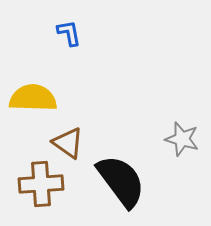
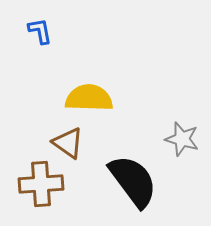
blue L-shape: moved 29 px left, 2 px up
yellow semicircle: moved 56 px right
black semicircle: moved 12 px right
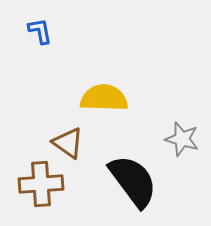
yellow semicircle: moved 15 px right
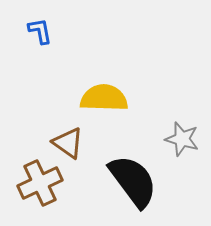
brown cross: moved 1 px left, 1 px up; rotated 21 degrees counterclockwise
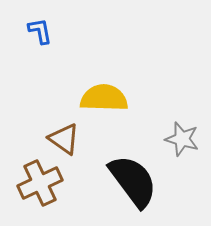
brown triangle: moved 4 px left, 4 px up
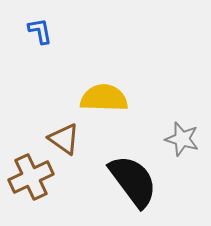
brown cross: moved 9 px left, 6 px up
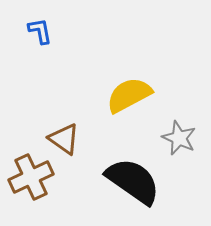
yellow semicircle: moved 25 px right, 3 px up; rotated 30 degrees counterclockwise
gray star: moved 3 px left, 1 px up; rotated 8 degrees clockwise
black semicircle: rotated 18 degrees counterclockwise
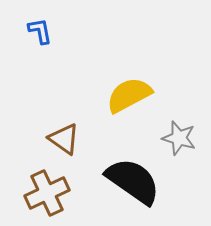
gray star: rotated 8 degrees counterclockwise
brown cross: moved 16 px right, 16 px down
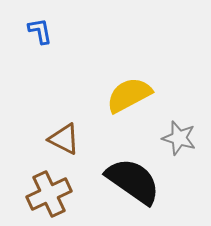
brown triangle: rotated 8 degrees counterclockwise
brown cross: moved 2 px right, 1 px down
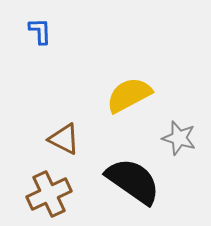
blue L-shape: rotated 8 degrees clockwise
